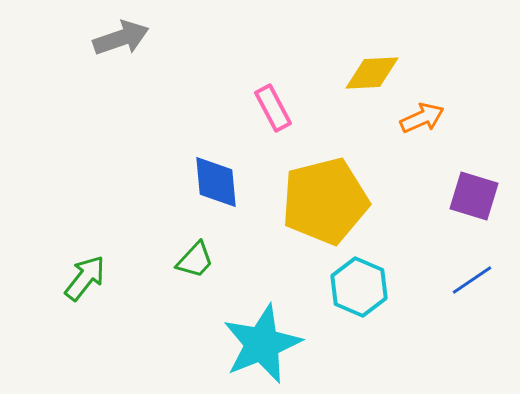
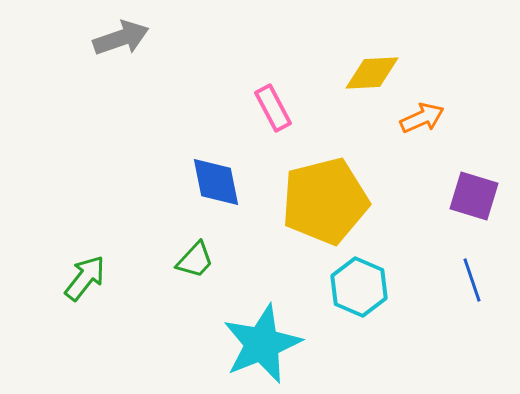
blue diamond: rotated 6 degrees counterclockwise
blue line: rotated 75 degrees counterclockwise
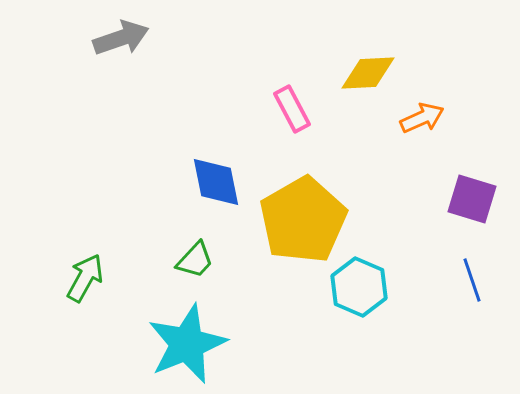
yellow diamond: moved 4 px left
pink rectangle: moved 19 px right, 1 px down
purple square: moved 2 px left, 3 px down
yellow pentagon: moved 22 px left, 19 px down; rotated 16 degrees counterclockwise
green arrow: rotated 9 degrees counterclockwise
cyan star: moved 75 px left
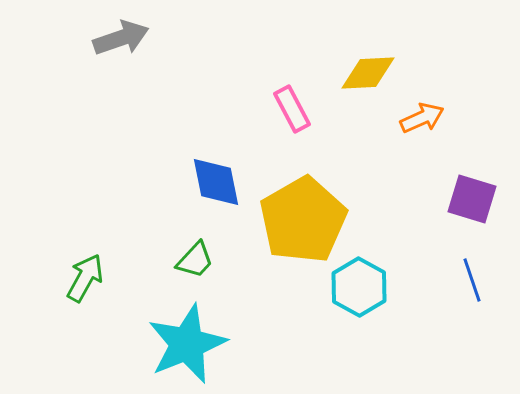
cyan hexagon: rotated 6 degrees clockwise
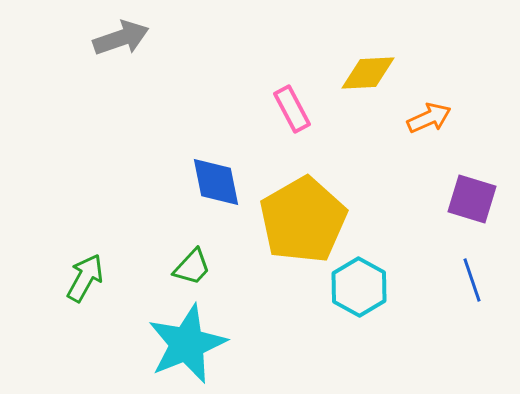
orange arrow: moved 7 px right
green trapezoid: moved 3 px left, 7 px down
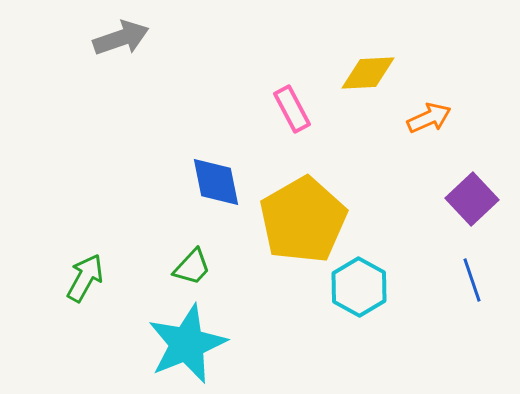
purple square: rotated 30 degrees clockwise
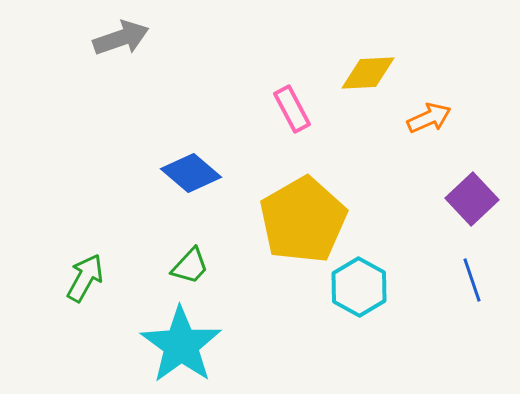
blue diamond: moved 25 px left, 9 px up; rotated 38 degrees counterclockwise
green trapezoid: moved 2 px left, 1 px up
cyan star: moved 6 px left, 1 px down; rotated 14 degrees counterclockwise
